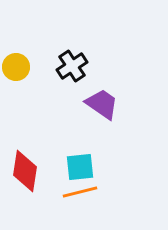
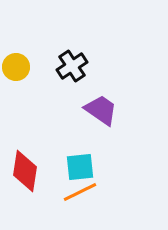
purple trapezoid: moved 1 px left, 6 px down
orange line: rotated 12 degrees counterclockwise
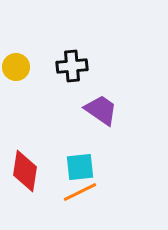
black cross: rotated 28 degrees clockwise
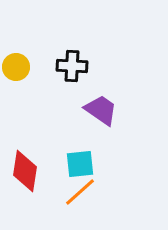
black cross: rotated 8 degrees clockwise
cyan square: moved 3 px up
orange line: rotated 16 degrees counterclockwise
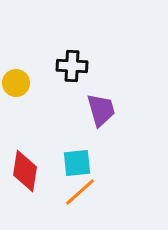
yellow circle: moved 16 px down
purple trapezoid: rotated 39 degrees clockwise
cyan square: moved 3 px left, 1 px up
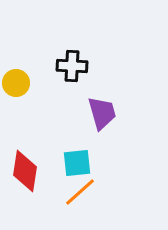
purple trapezoid: moved 1 px right, 3 px down
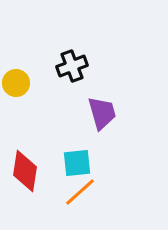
black cross: rotated 24 degrees counterclockwise
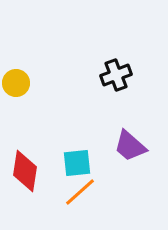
black cross: moved 44 px right, 9 px down
purple trapezoid: moved 28 px right, 33 px down; rotated 147 degrees clockwise
